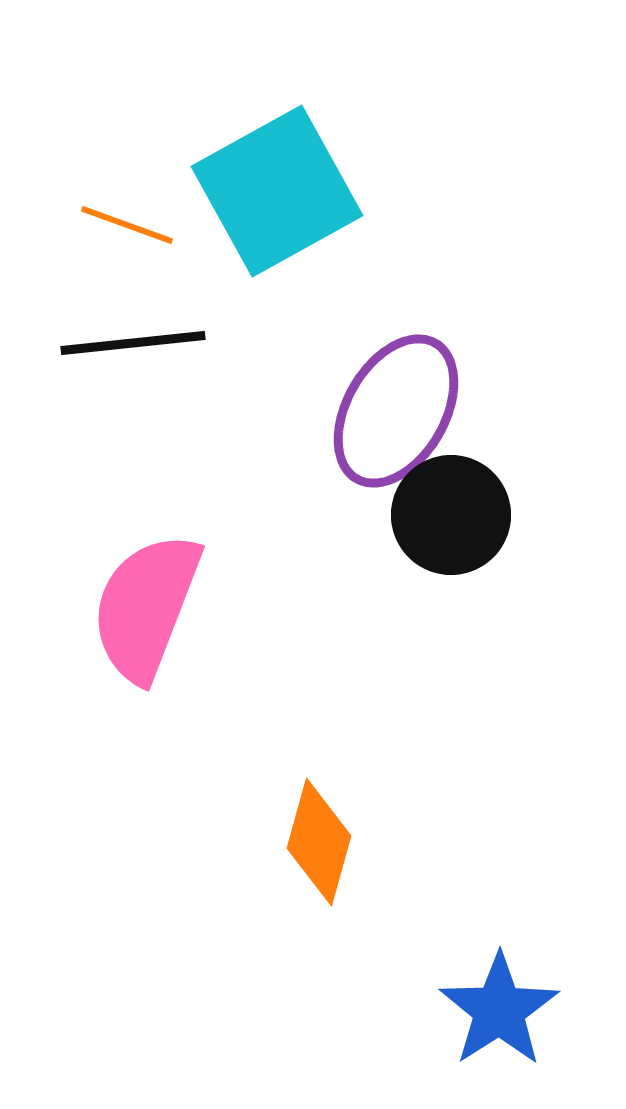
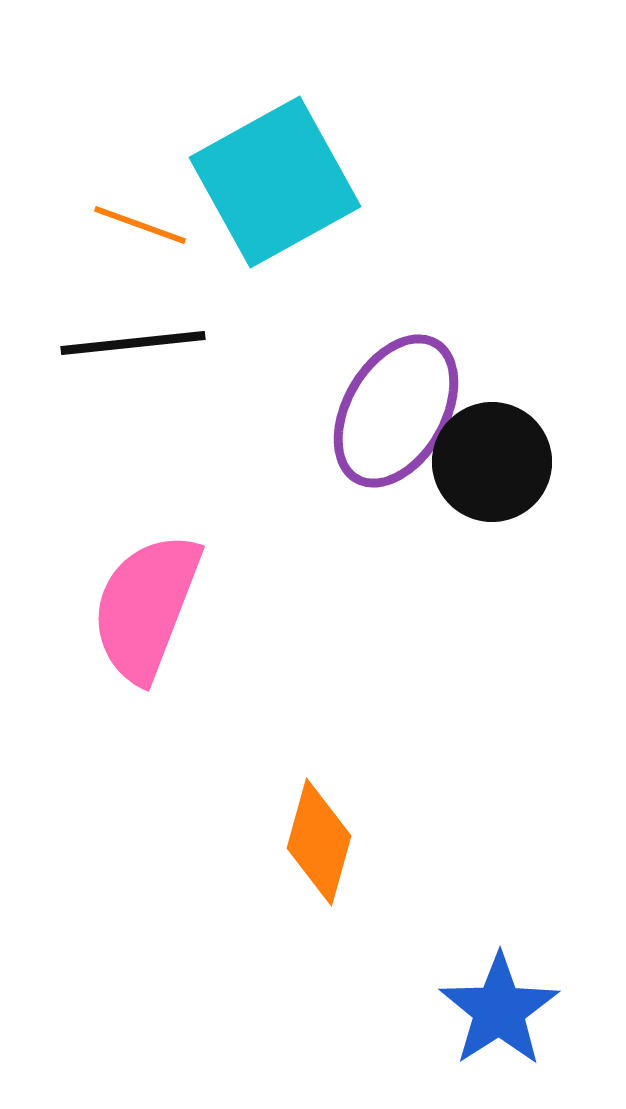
cyan square: moved 2 px left, 9 px up
orange line: moved 13 px right
black circle: moved 41 px right, 53 px up
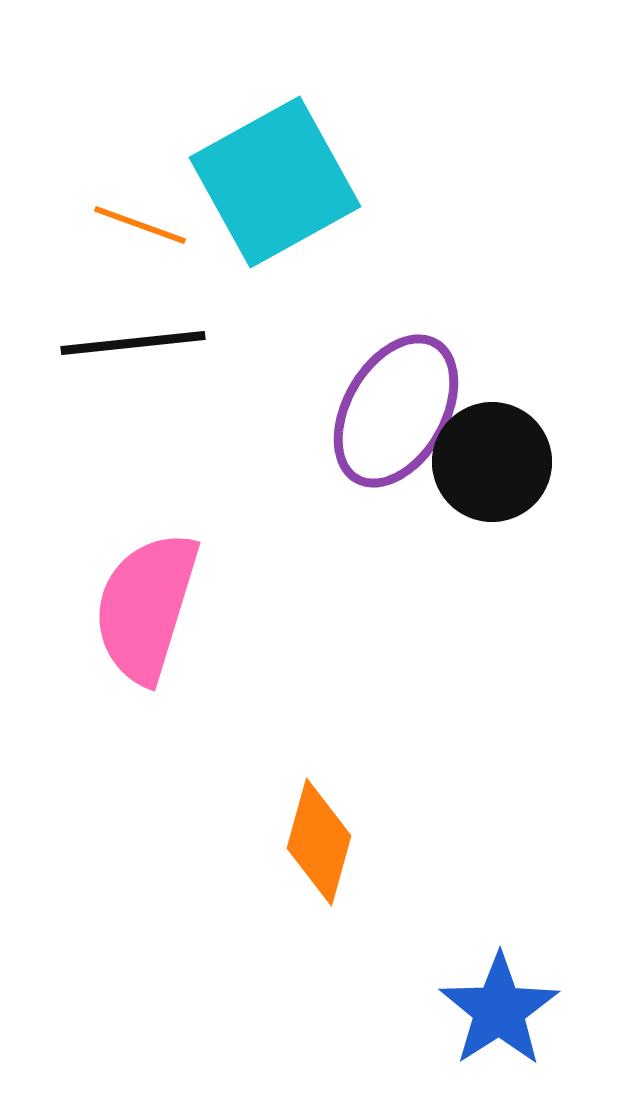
pink semicircle: rotated 4 degrees counterclockwise
